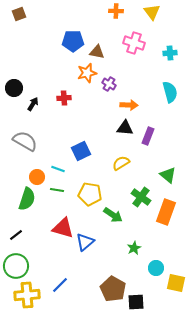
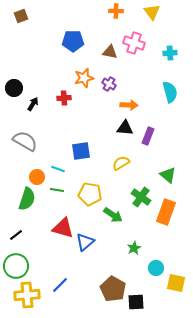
brown square: moved 2 px right, 2 px down
brown triangle: moved 13 px right
orange star: moved 3 px left, 5 px down
blue square: rotated 18 degrees clockwise
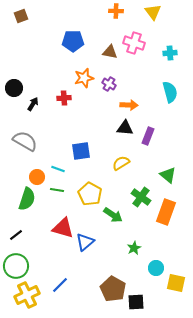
yellow triangle: moved 1 px right
yellow pentagon: rotated 20 degrees clockwise
yellow cross: rotated 20 degrees counterclockwise
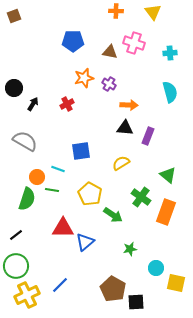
brown square: moved 7 px left
red cross: moved 3 px right, 6 px down; rotated 24 degrees counterclockwise
green line: moved 5 px left
red triangle: rotated 15 degrees counterclockwise
green star: moved 4 px left, 1 px down; rotated 16 degrees clockwise
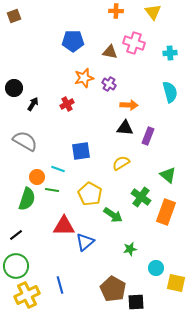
red triangle: moved 1 px right, 2 px up
blue line: rotated 60 degrees counterclockwise
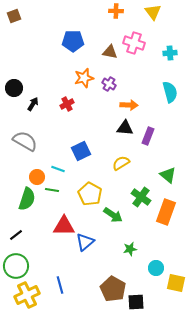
blue square: rotated 18 degrees counterclockwise
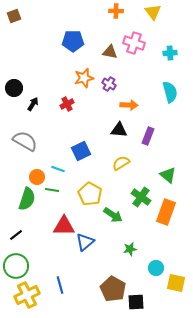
black triangle: moved 6 px left, 2 px down
